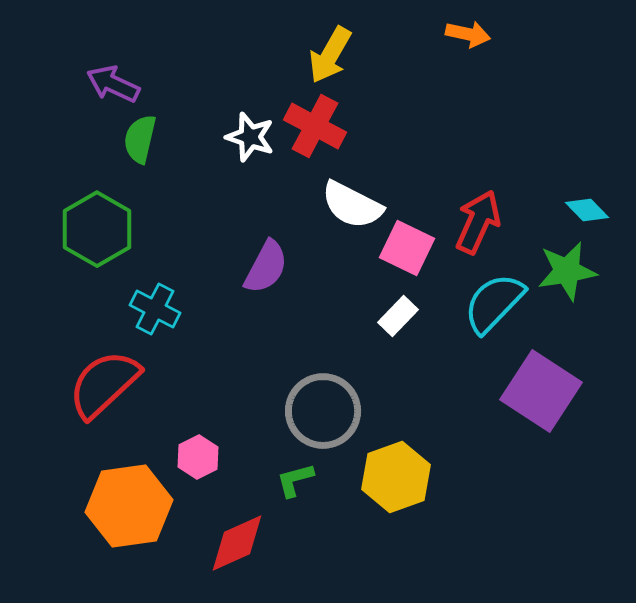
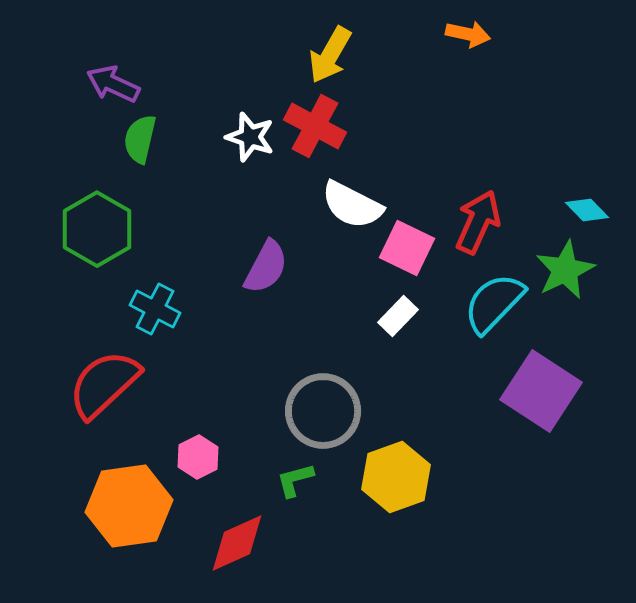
green star: moved 2 px left, 1 px up; rotated 16 degrees counterclockwise
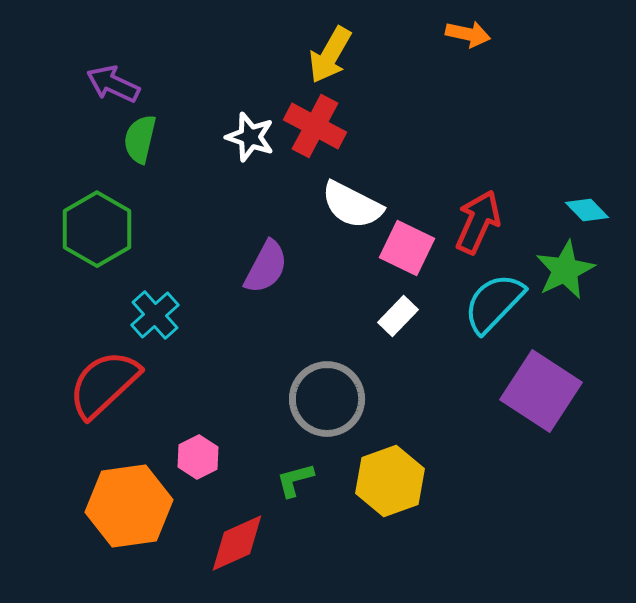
cyan cross: moved 6 px down; rotated 21 degrees clockwise
gray circle: moved 4 px right, 12 px up
yellow hexagon: moved 6 px left, 4 px down
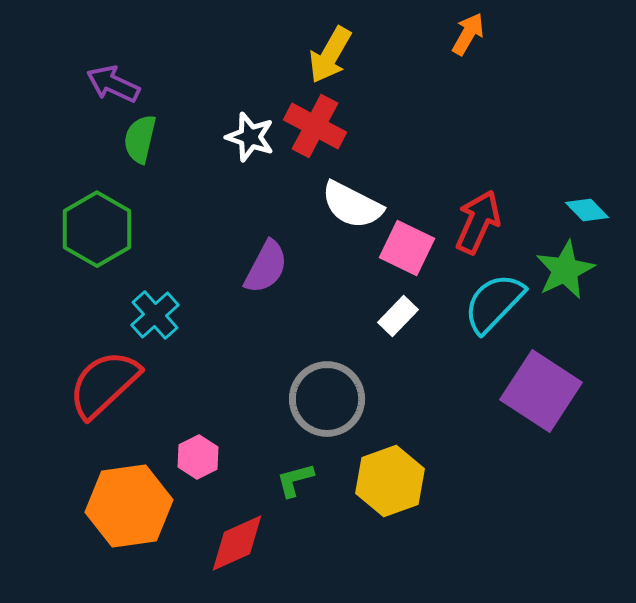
orange arrow: rotated 72 degrees counterclockwise
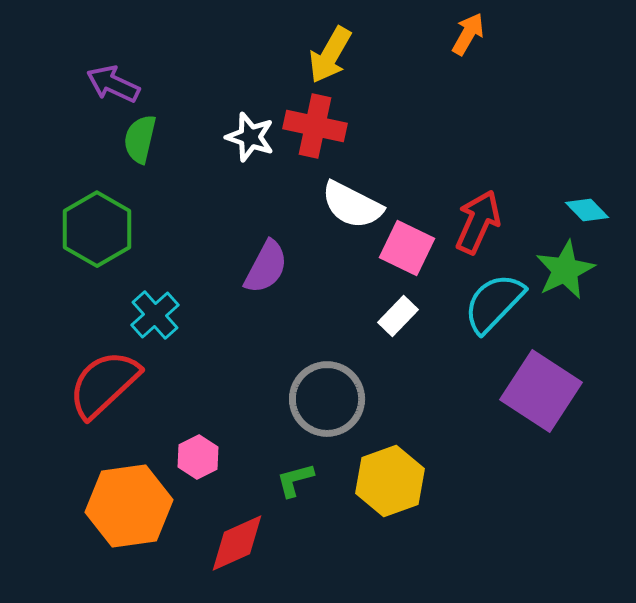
red cross: rotated 16 degrees counterclockwise
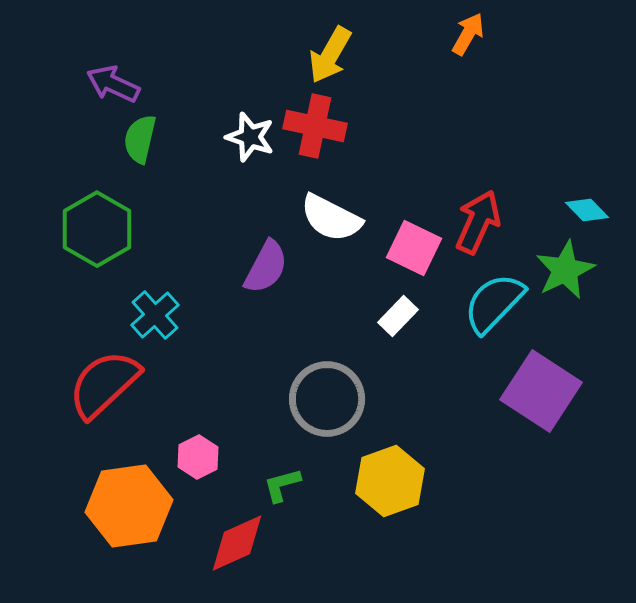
white semicircle: moved 21 px left, 13 px down
pink square: moved 7 px right
green L-shape: moved 13 px left, 5 px down
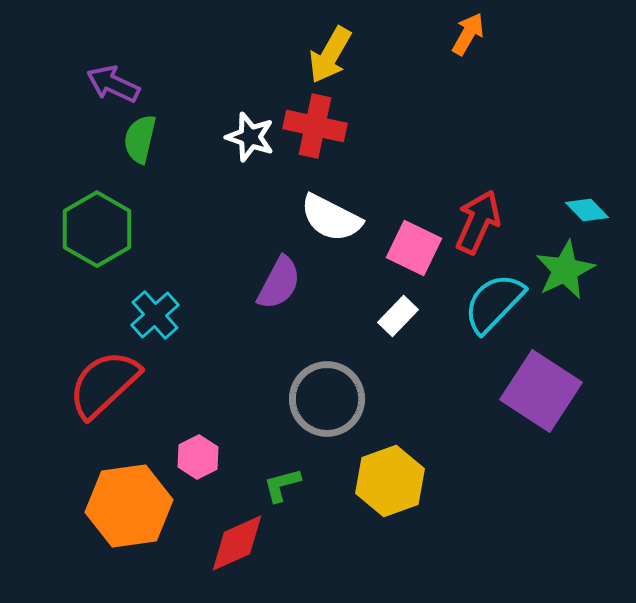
purple semicircle: moved 13 px right, 16 px down
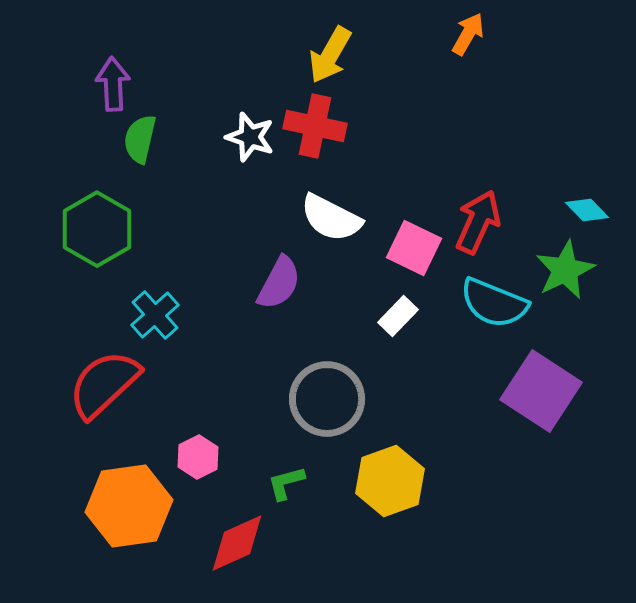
purple arrow: rotated 62 degrees clockwise
cyan semicircle: rotated 112 degrees counterclockwise
green L-shape: moved 4 px right, 2 px up
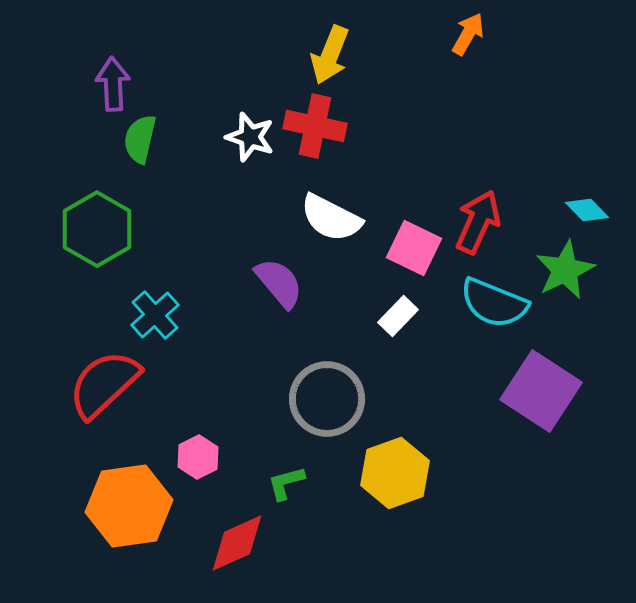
yellow arrow: rotated 8 degrees counterclockwise
purple semicircle: rotated 68 degrees counterclockwise
yellow hexagon: moved 5 px right, 8 px up
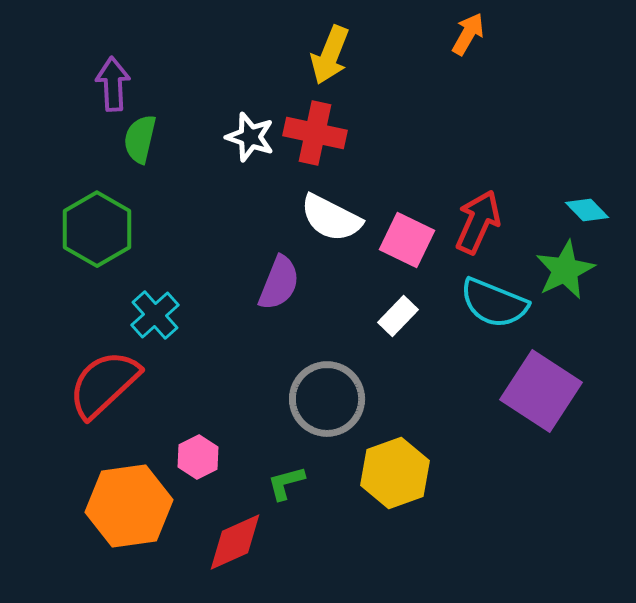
red cross: moved 7 px down
pink square: moved 7 px left, 8 px up
purple semicircle: rotated 62 degrees clockwise
red diamond: moved 2 px left, 1 px up
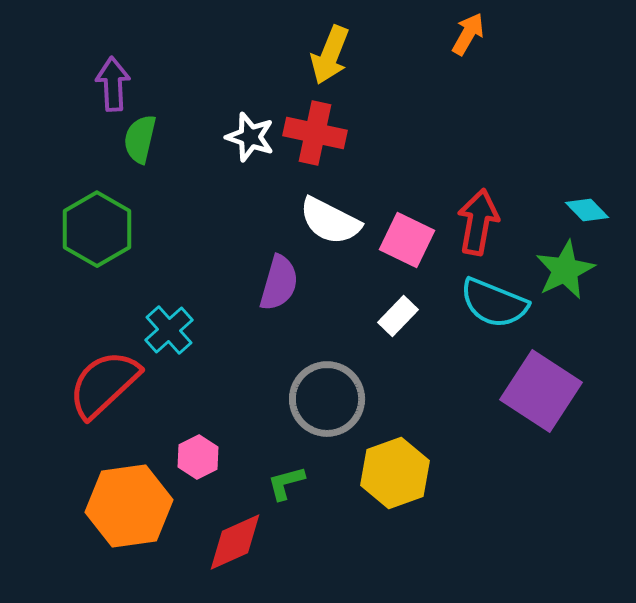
white semicircle: moved 1 px left, 3 px down
red arrow: rotated 14 degrees counterclockwise
purple semicircle: rotated 6 degrees counterclockwise
cyan cross: moved 14 px right, 15 px down
